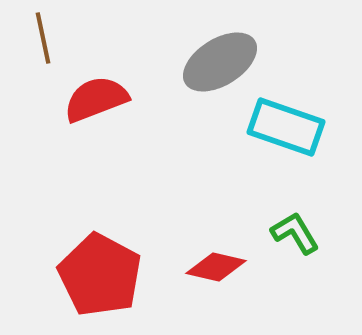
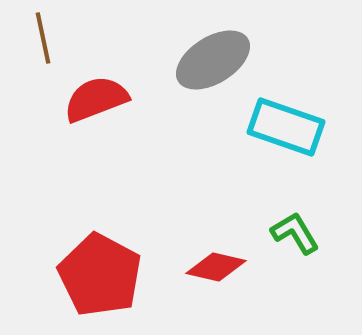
gray ellipse: moved 7 px left, 2 px up
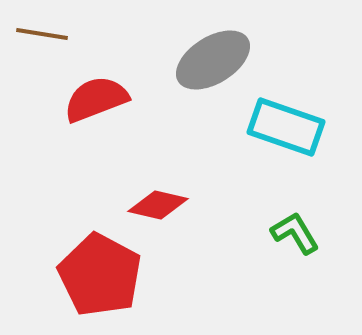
brown line: moved 1 px left, 4 px up; rotated 69 degrees counterclockwise
red diamond: moved 58 px left, 62 px up
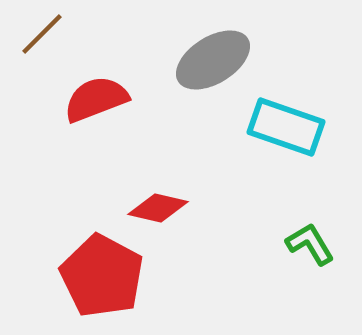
brown line: rotated 54 degrees counterclockwise
red diamond: moved 3 px down
green L-shape: moved 15 px right, 11 px down
red pentagon: moved 2 px right, 1 px down
